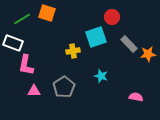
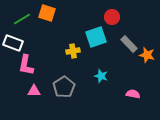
orange star: moved 1 px left, 1 px down; rotated 21 degrees clockwise
pink semicircle: moved 3 px left, 3 px up
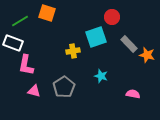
green line: moved 2 px left, 2 px down
pink triangle: rotated 16 degrees clockwise
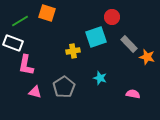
orange star: moved 2 px down
cyan star: moved 1 px left, 2 px down
pink triangle: moved 1 px right, 1 px down
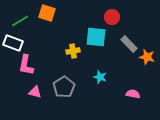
cyan square: rotated 25 degrees clockwise
cyan star: moved 1 px up
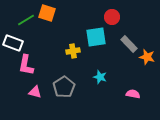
green line: moved 6 px right, 1 px up
cyan square: rotated 15 degrees counterclockwise
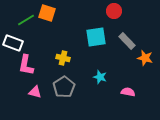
red circle: moved 2 px right, 6 px up
gray rectangle: moved 2 px left, 3 px up
yellow cross: moved 10 px left, 7 px down; rotated 24 degrees clockwise
orange star: moved 2 px left, 1 px down
pink semicircle: moved 5 px left, 2 px up
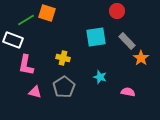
red circle: moved 3 px right
white rectangle: moved 3 px up
orange star: moved 4 px left; rotated 21 degrees clockwise
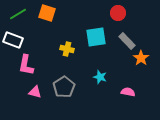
red circle: moved 1 px right, 2 px down
green line: moved 8 px left, 6 px up
yellow cross: moved 4 px right, 9 px up
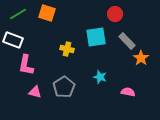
red circle: moved 3 px left, 1 px down
